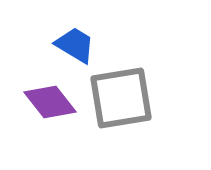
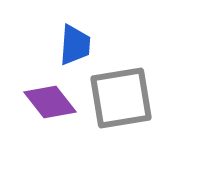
blue trapezoid: rotated 63 degrees clockwise
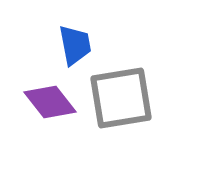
blue trapezoid: rotated 15 degrees counterclockwise
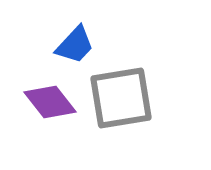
blue trapezoid: rotated 54 degrees clockwise
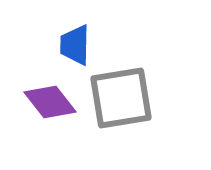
blue trapezoid: rotated 138 degrees clockwise
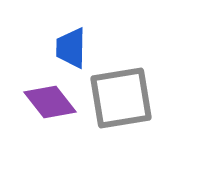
blue trapezoid: moved 4 px left, 3 px down
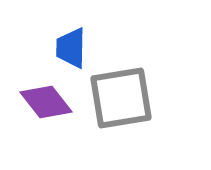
purple diamond: moved 4 px left
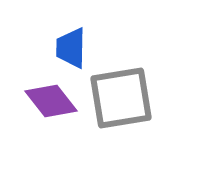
purple diamond: moved 5 px right, 1 px up
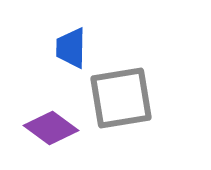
purple diamond: moved 27 px down; rotated 16 degrees counterclockwise
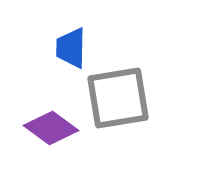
gray square: moved 3 px left
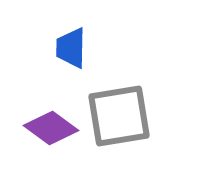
gray square: moved 1 px right, 18 px down
